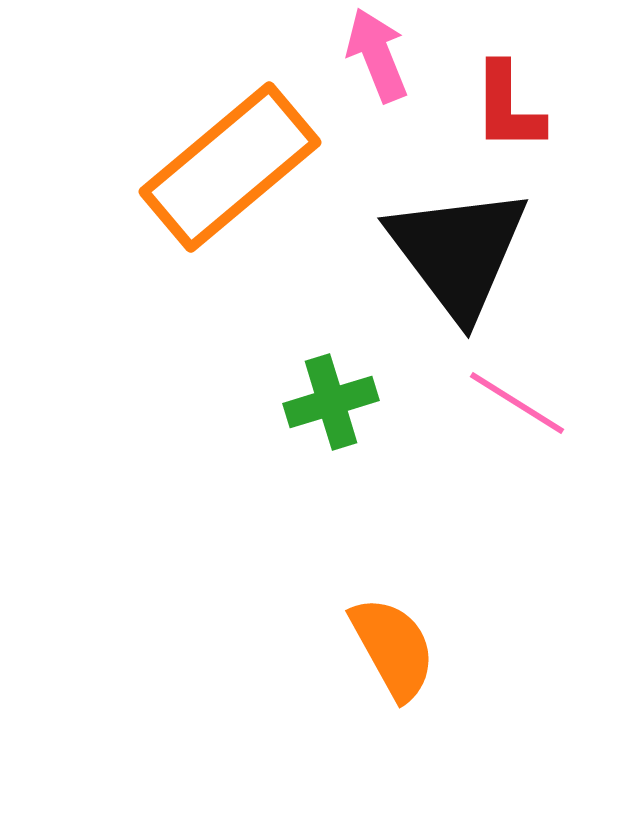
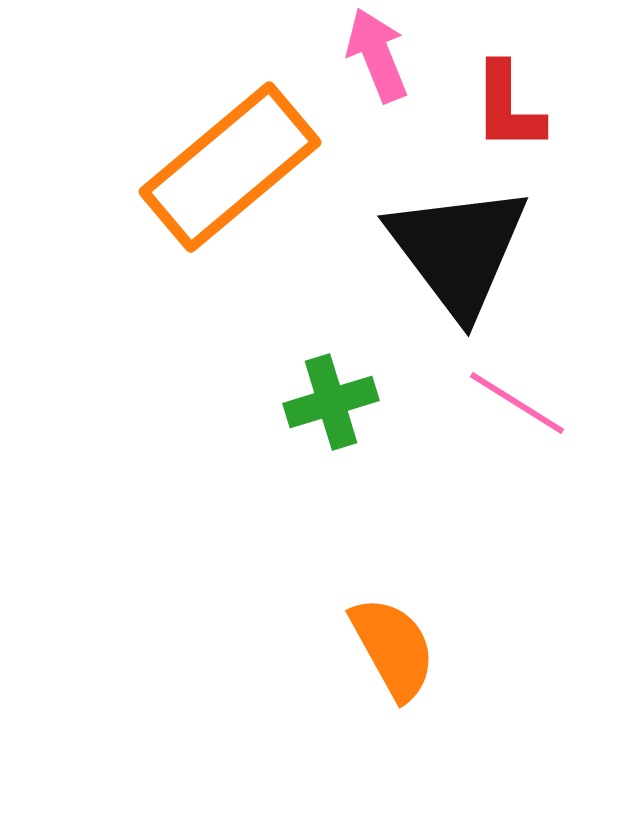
black triangle: moved 2 px up
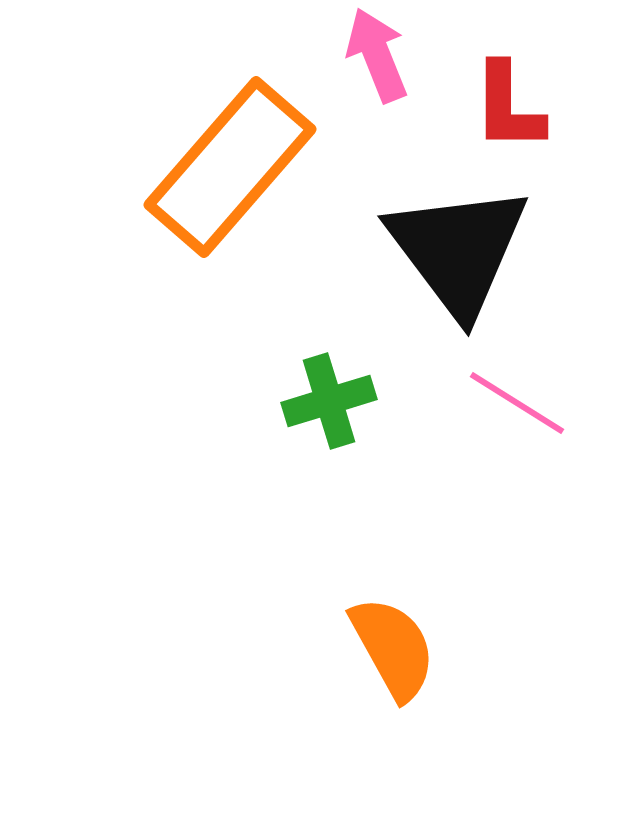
orange rectangle: rotated 9 degrees counterclockwise
green cross: moved 2 px left, 1 px up
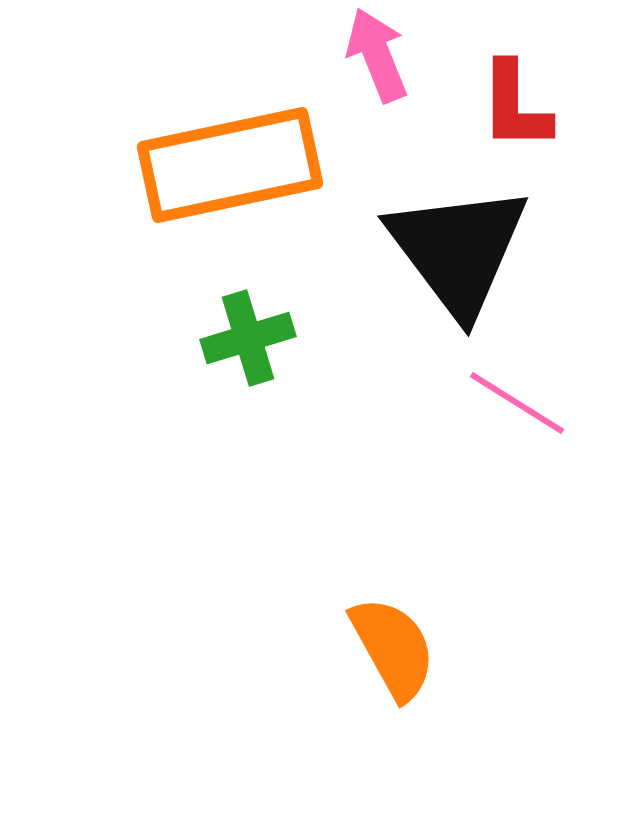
red L-shape: moved 7 px right, 1 px up
orange rectangle: moved 2 px up; rotated 37 degrees clockwise
green cross: moved 81 px left, 63 px up
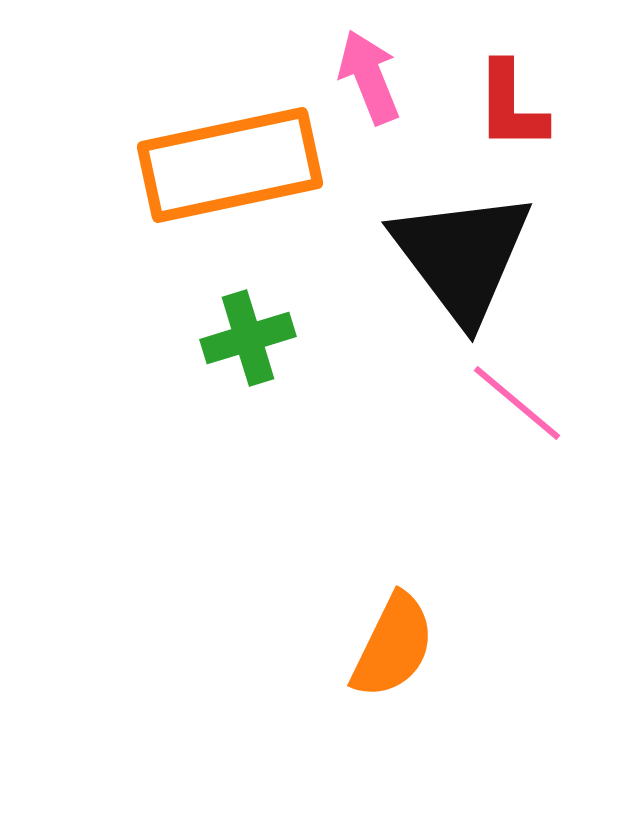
pink arrow: moved 8 px left, 22 px down
red L-shape: moved 4 px left
black triangle: moved 4 px right, 6 px down
pink line: rotated 8 degrees clockwise
orange semicircle: moved 2 px up; rotated 55 degrees clockwise
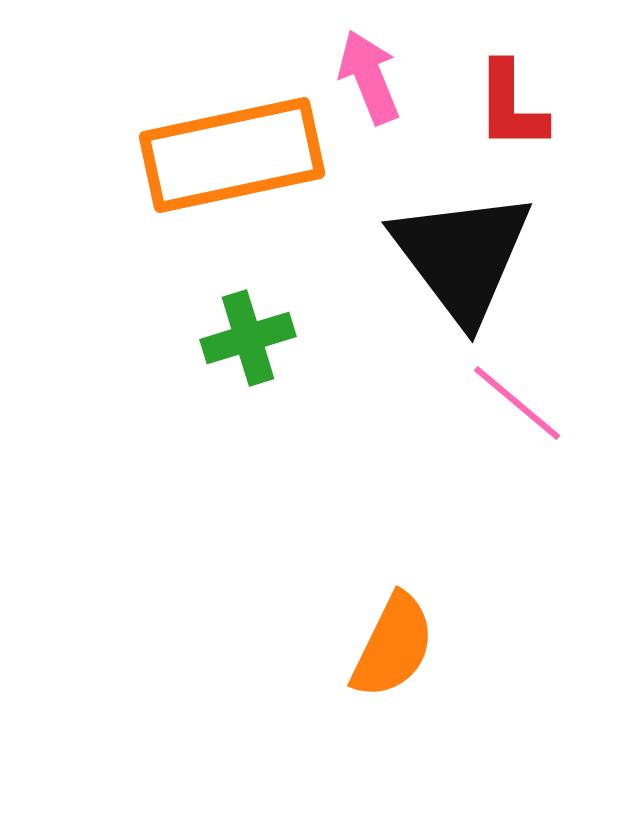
orange rectangle: moved 2 px right, 10 px up
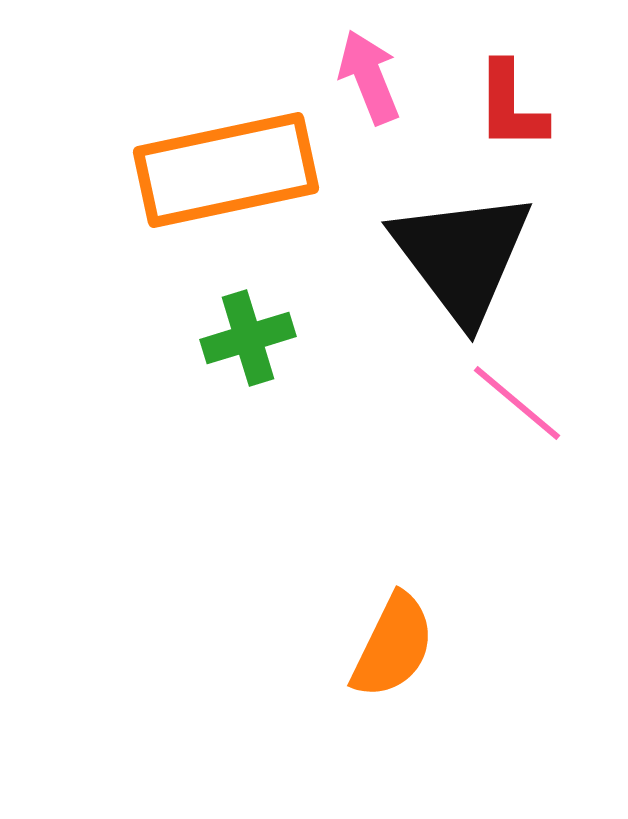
orange rectangle: moved 6 px left, 15 px down
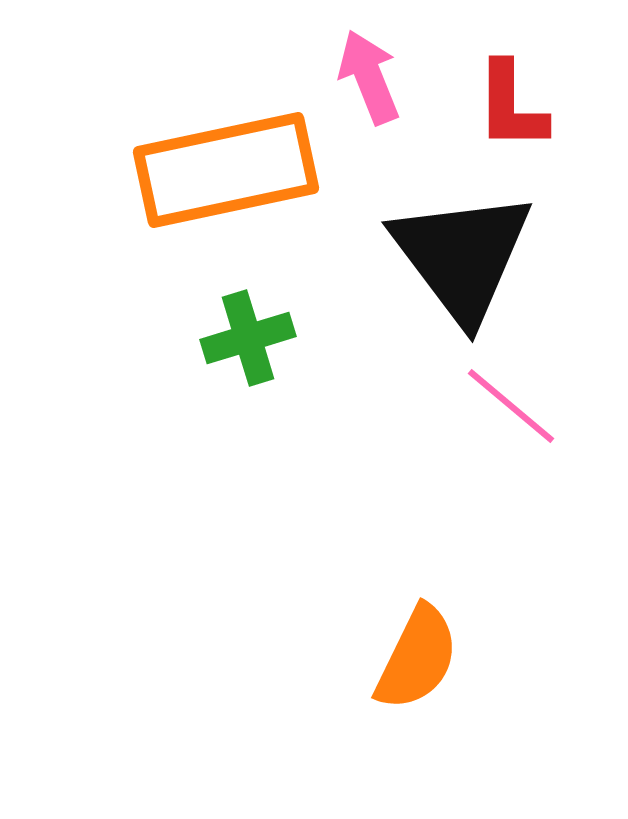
pink line: moved 6 px left, 3 px down
orange semicircle: moved 24 px right, 12 px down
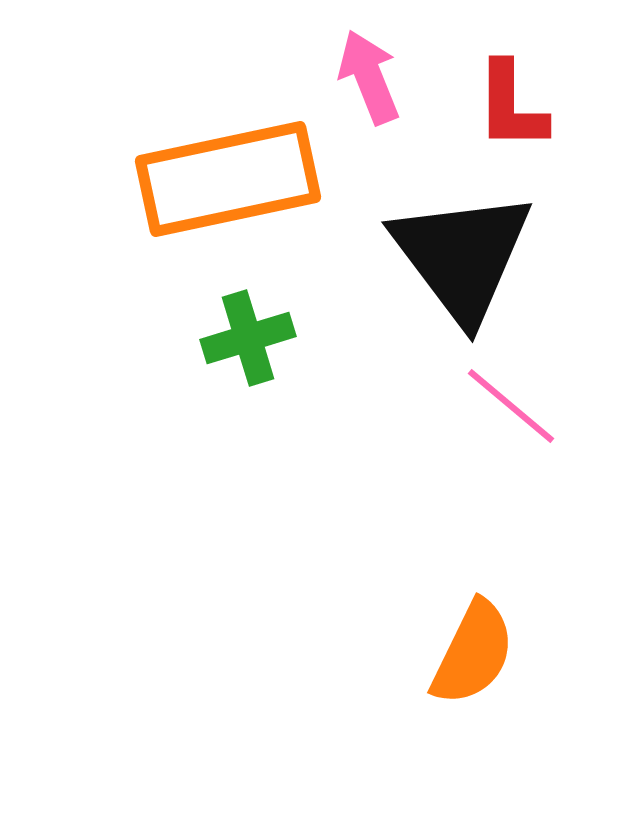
orange rectangle: moved 2 px right, 9 px down
orange semicircle: moved 56 px right, 5 px up
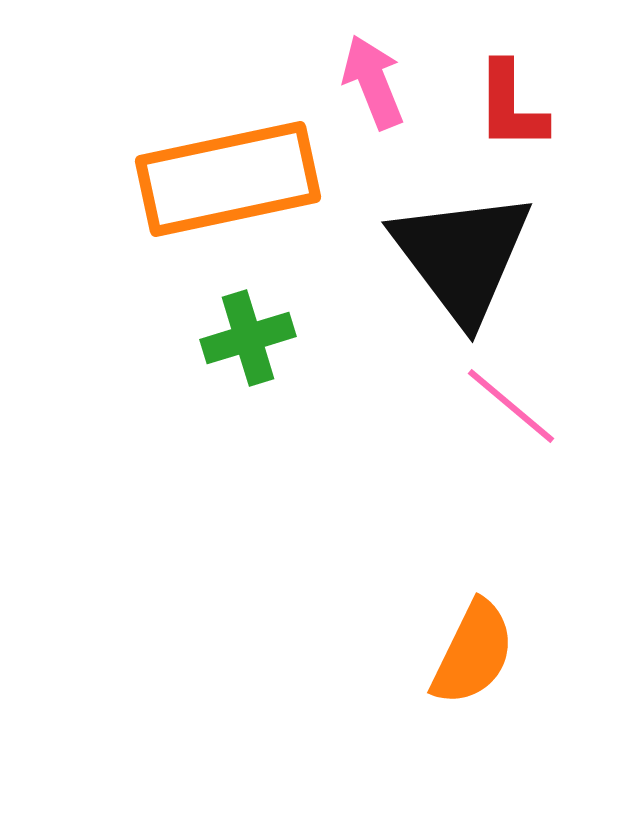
pink arrow: moved 4 px right, 5 px down
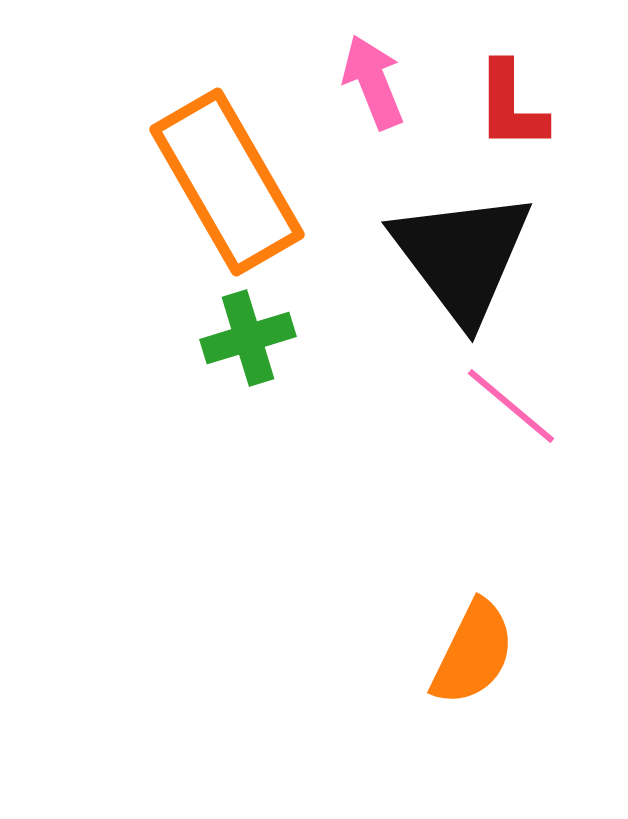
orange rectangle: moved 1 px left, 3 px down; rotated 72 degrees clockwise
